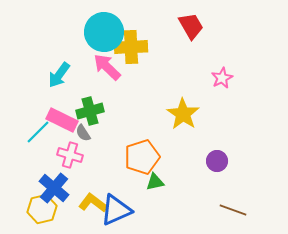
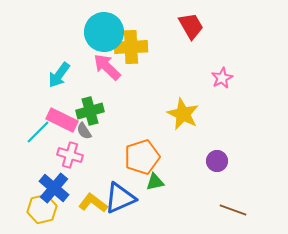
yellow star: rotated 8 degrees counterclockwise
gray semicircle: moved 1 px right, 2 px up
blue triangle: moved 4 px right, 12 px up
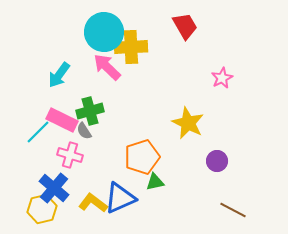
red trapezoid: moved 6 px left
yellow star: moved 5 px right, 9 px down
brown line: rotated 8 degrees clockwise
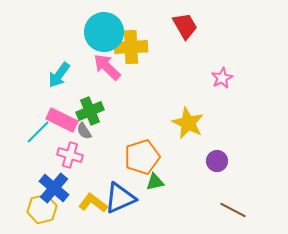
green cross: rotated 8 degrees counterclockwise
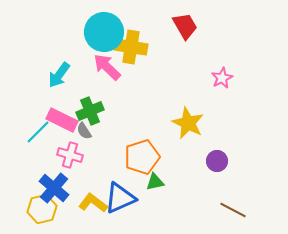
yellow cross: rotated 12 degrees clockwise
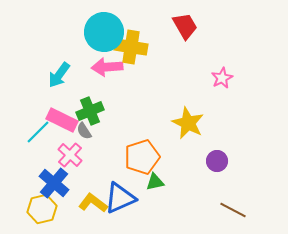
pink arrow: rotated 48 degrees counterclockwise
pink cross: rotated 25 degrees clockwise
blue cross: moved 5 px up
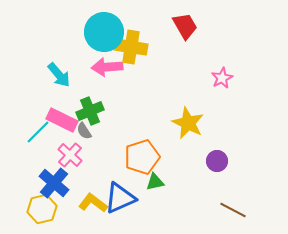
cyan arrow: rotated 76 degrees counterclockwise
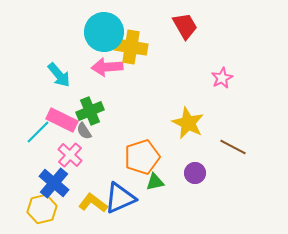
purple circle: moved 22 px left, 12 px down
brown line: moved 63 px up
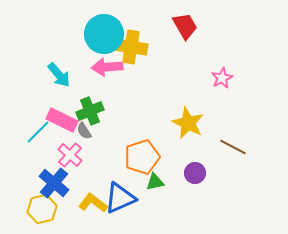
cyan circle: moved 2 px down
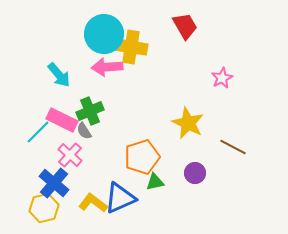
yellow hexagon: moved 2 px right, 1 px up
